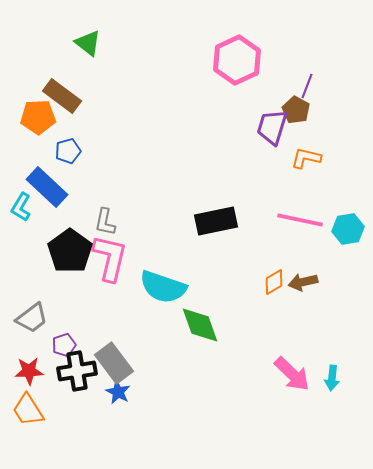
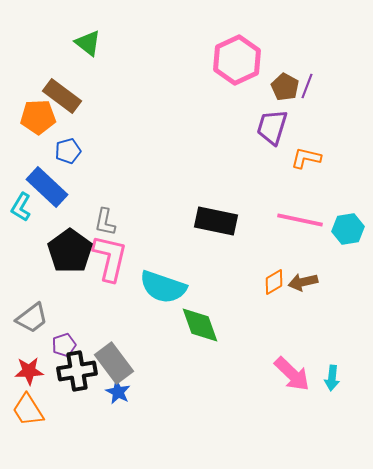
brown pentagon: moved 11 px left, 23 px up
black rectangle: rotated 24 degrees clockwise
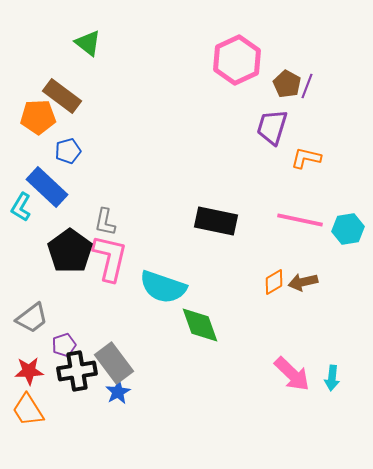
brown pentagon: moved 2 px right, 3 px up
blue star: rotated 15 degrees clockwise
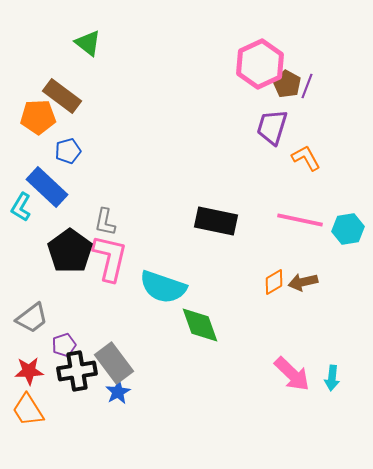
pink hexagon: moved 23 px right, 4 px down
orange L-shape: rotated 48 degrees clockwise
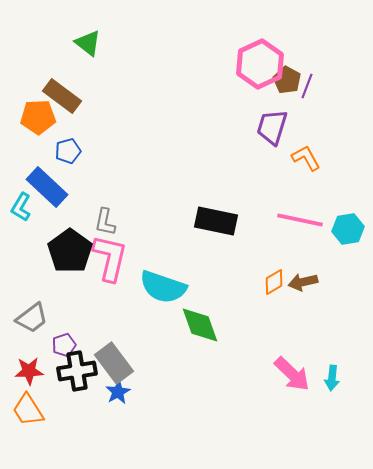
brown pentagon: moved 4 px up
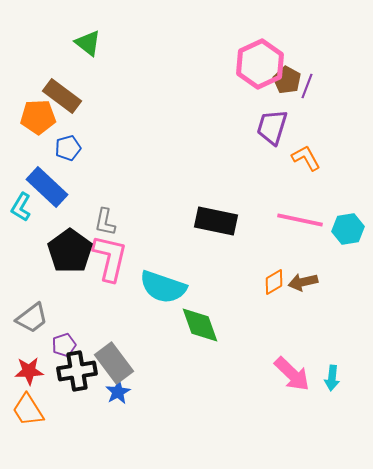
blue pentagon: moved 3 px up
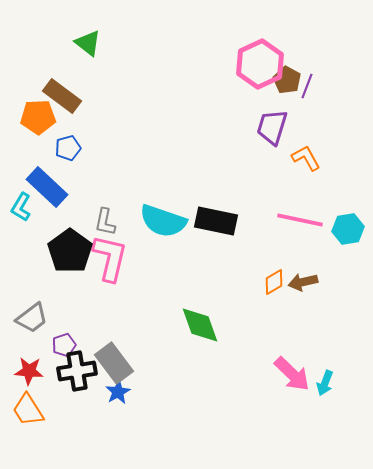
cyan semicircle: moved 66 px up
red star: rotated 8 degrees clockwise
cyan arrow: moved 7 px left, 5 px down; rotated 15 degrees clockwise
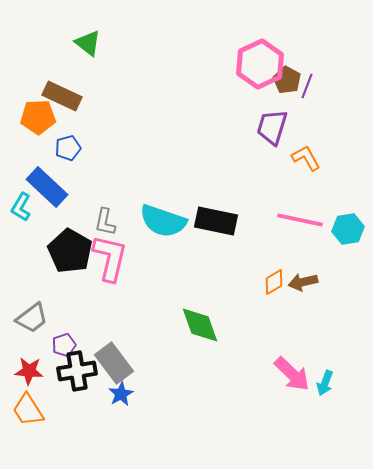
brown rectangle: rotated 12 degrees counterclockwise
black pentagon: rotated 6 degrees counterclockwise
blue star: moved 3 px right, 2 px down
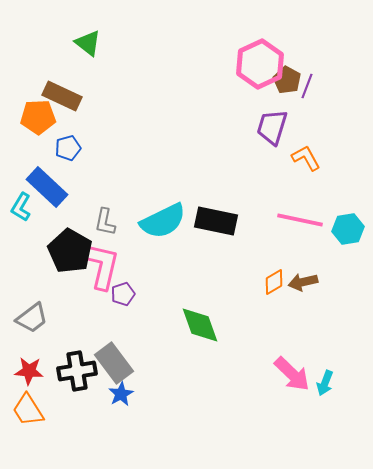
cyan semicircle: rotated 45 degrees counterclockwise
pink L-shape: moved 8 px left, 8 px down
purple pentagon: moved 59 px right, 51 px up
